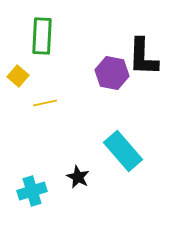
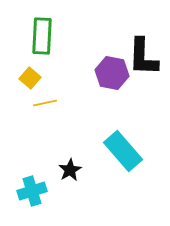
yellow square: moved 12 px right, 2 px down
black star: moved 8 px left, 7 px up; rotated 15 degrees clockwise
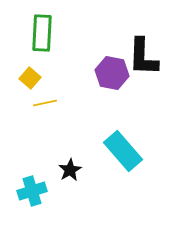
green rectangle: moved 3 px up
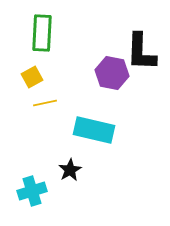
black L-shape: moved 2 px left, 5 px up
yellow square: moved 2 px right, 1 px up; rotated 20 degrees clockwise
cyan rectangle: moved 29 px left, 21 px up; rotated 36 degrees counterclockwise
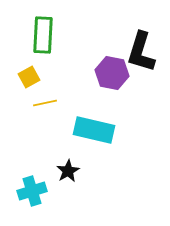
green rectangle: moved 1 px right, 2 px down
black L-shape: rotated 15 degrees clockwise
yellow square: moved 3 px left
black star: moved 2 px left, 1 px down
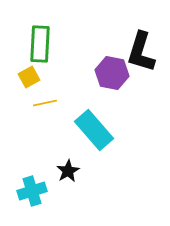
green rectangle: moved 3 px left, 9 px down
cyan rectangle: rotated 36 degrees clockwise
